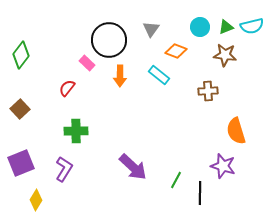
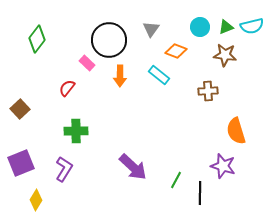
green diamond: moved 16 px right, 16 px up
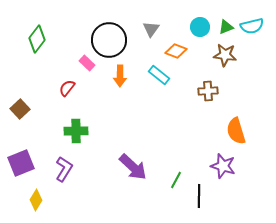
black line: moved 1 px left, 3 px down
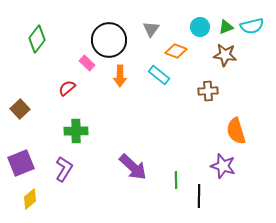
red semicircle: rotated 12 degrees clockwise
green line: rotated 30 degrees counterclockwise
yellow diamond: moved 6 px left, 1 px up; rotated 20 degrees clockwise
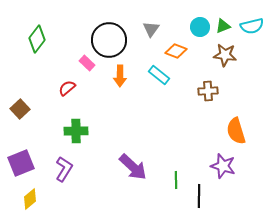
green triangle: moved 3 px left, 1 px up
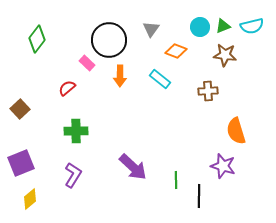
cyan rectangle: moved 1 px right, 4 px down
purple L-shape: moved 9 px right, 6 px down
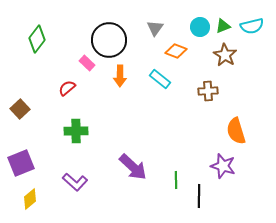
gray triangle: moved 4 px right, 1 px up
brown star: rotated 25 degrees clockwise
purple L-shape: moved 2 px right, 7 px down; rotated 100 degrees clockwise
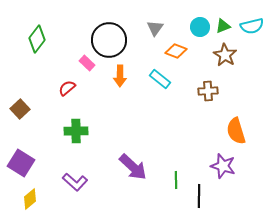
purple square: rotated 36 degrees counterclockwise
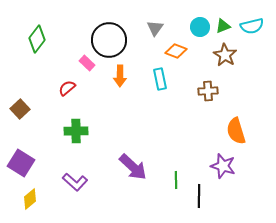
cyan rectangle: rotated 40 degrees clockwise
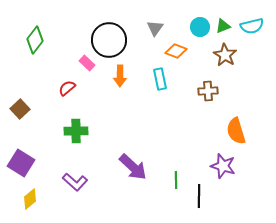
green diamond: moved 2 px left, 1 px down
